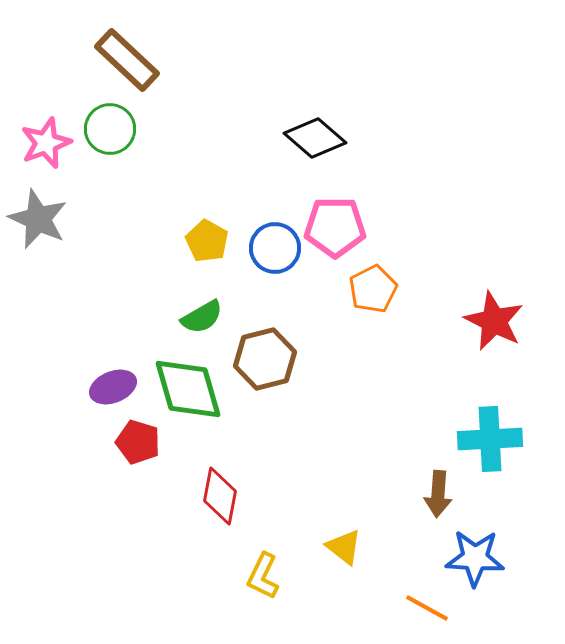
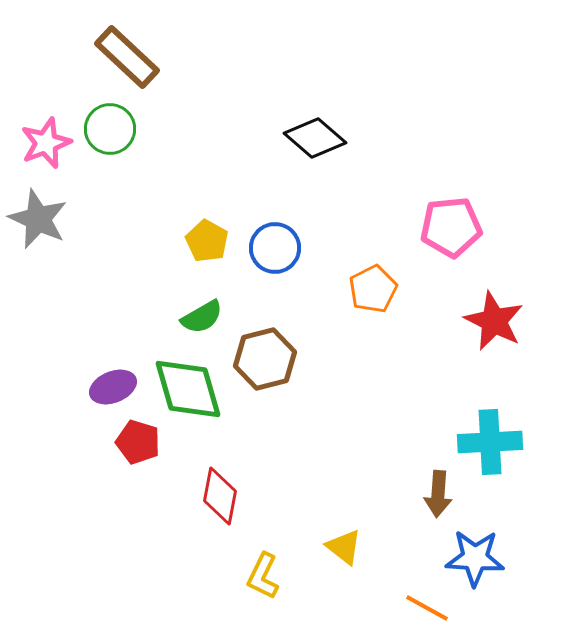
brown rectangle: moved 3 px up
pink pentagon: moved 116 px right; rotated 6 degrees counterclockwise
cyan cross: moved 3 px down
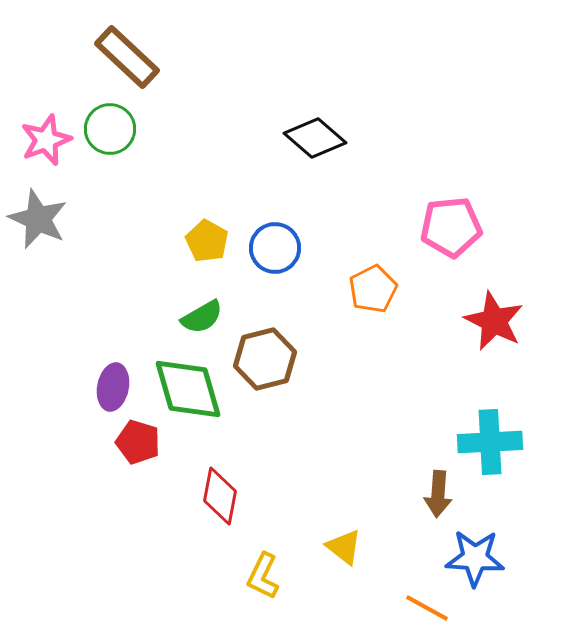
pink star: moved 3 px up
purple ellipse: rotated 57 degrees counterclockwise
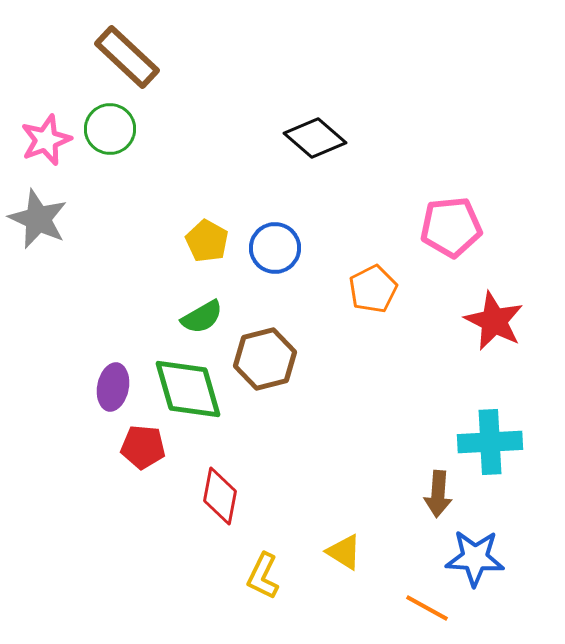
red pentagon: moved 5 px right, 5 px down; rotated 12 degrees counterclockwise
yellow triangle: moved 5 px down; rotated 6 degrees counterclockwise
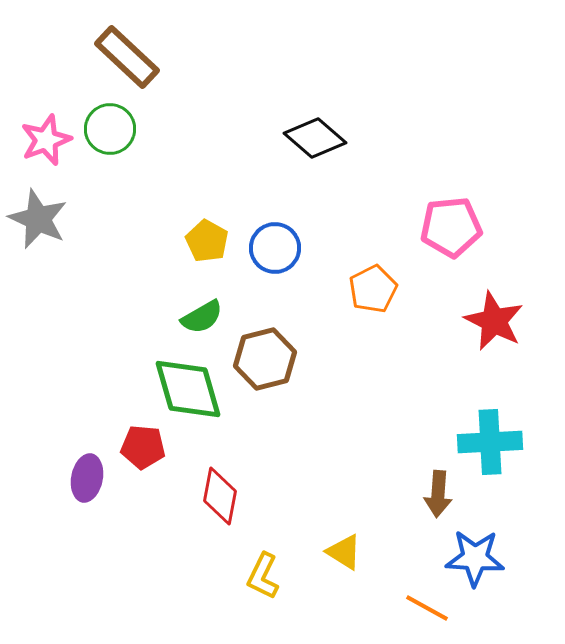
purple ellipse: moved 26 px left, 91 px down
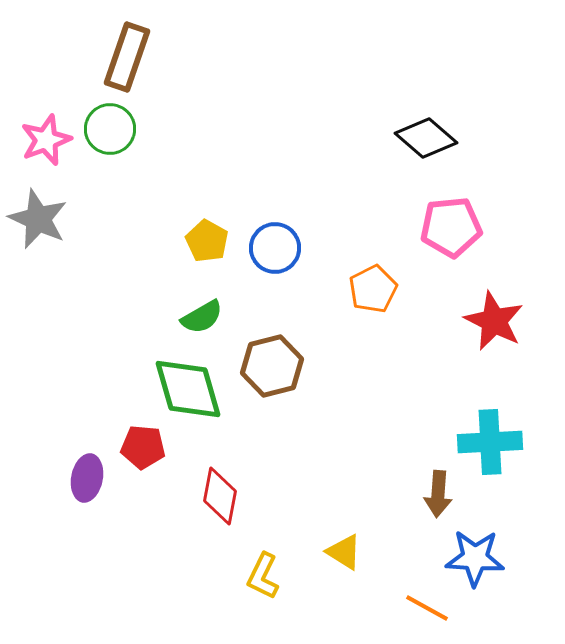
brown rectangle: rotated 66 degrees clockwise
black diamond: moved 111 px right
brown hexagon: moved 7 px right, 7 px down
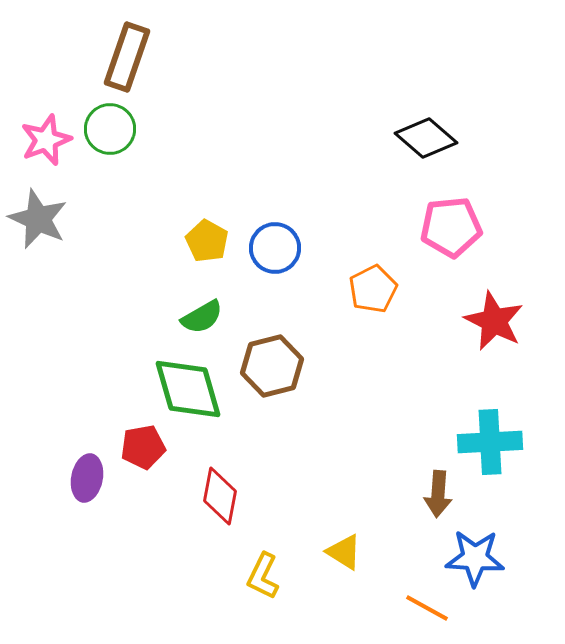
red pentagon: rotated 15 degrees counterclockwise
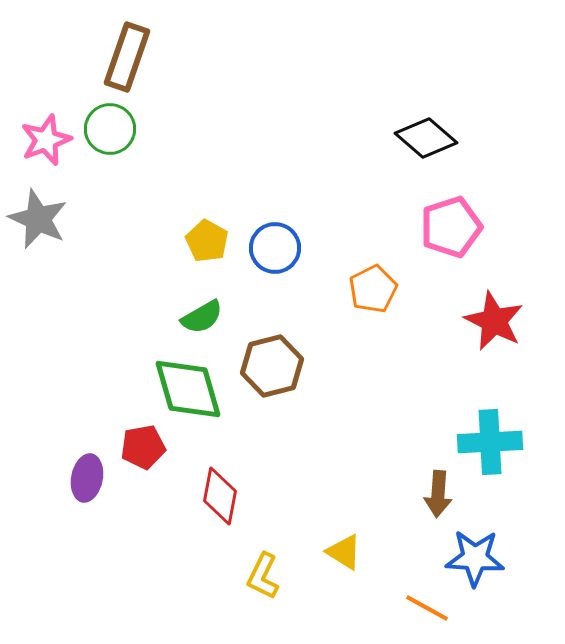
pink pentagon: rotated 12 degrees counterclockwise
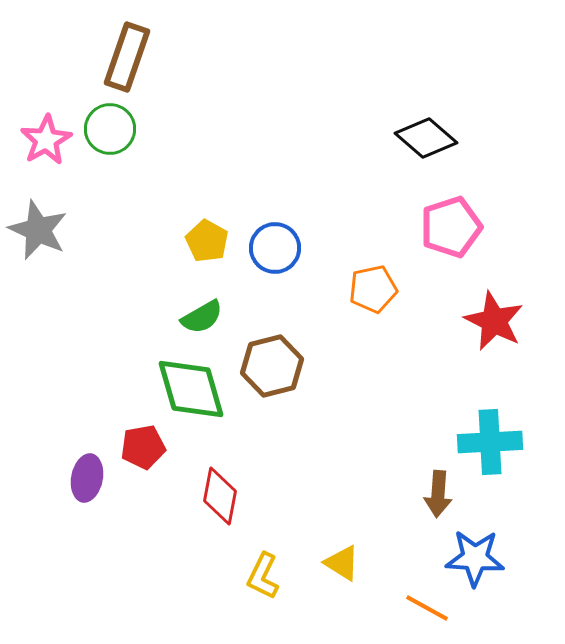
pink star: rotated 9 degrees counterclockwise
gray star: moved 11 px down
orange pentagon: rotated 15 degrees clockwise
green diamond: moved 3 px right
yellow triangle: moved 2 px left, 11 px down
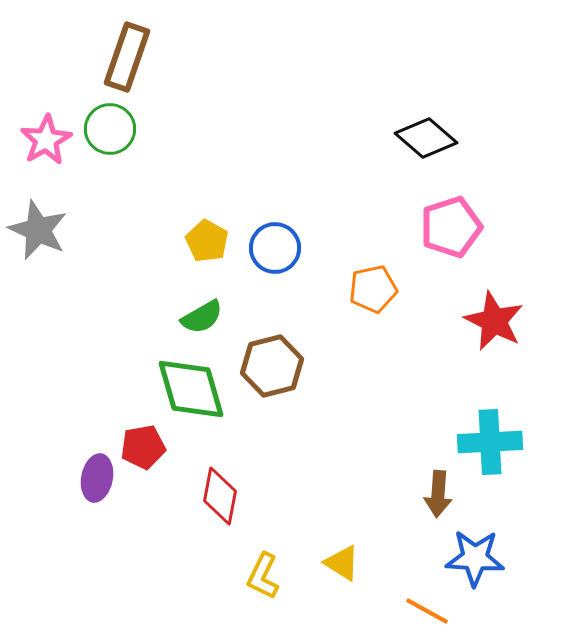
purple ellipse: moved 10 px right
orange line: moved 3 px down
